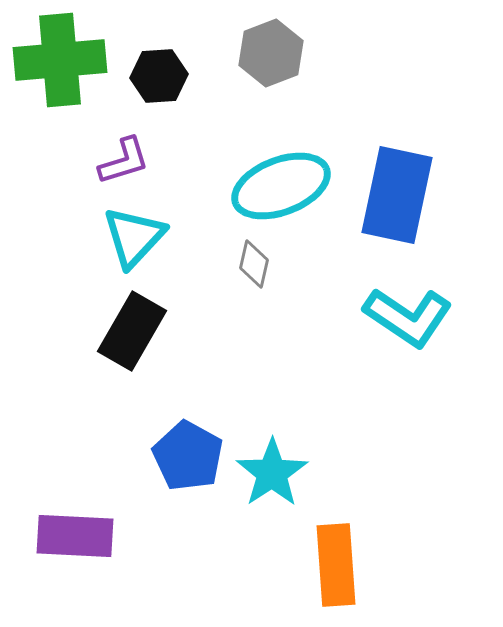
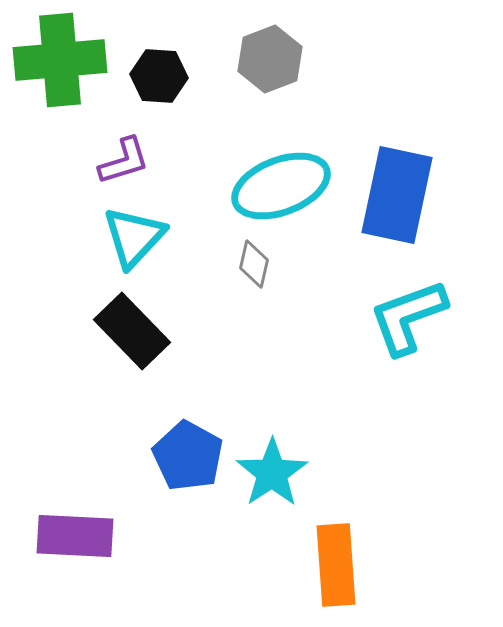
gray hexagon: moved 1 px left, 6 px down
black hexagon: rotated 8 degrees clockwise
cyan L-shape: rotated 126 degrees clockwise
black rectangle: rotated 74 degrees counterclockwise
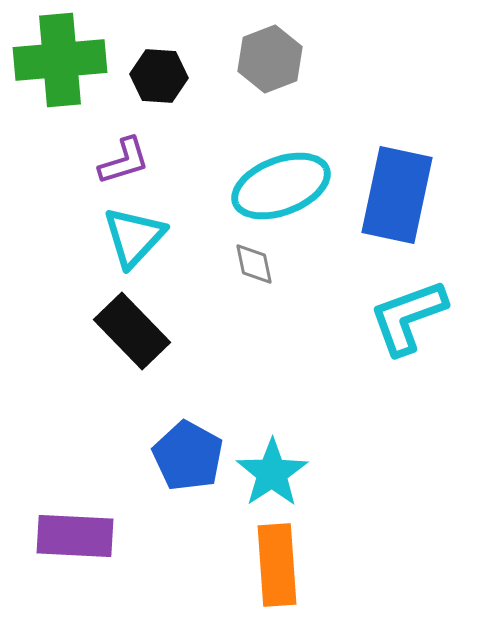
gray diamond: rotated 24 degrees counterclockwise
orange rectangle: moved 59 px left
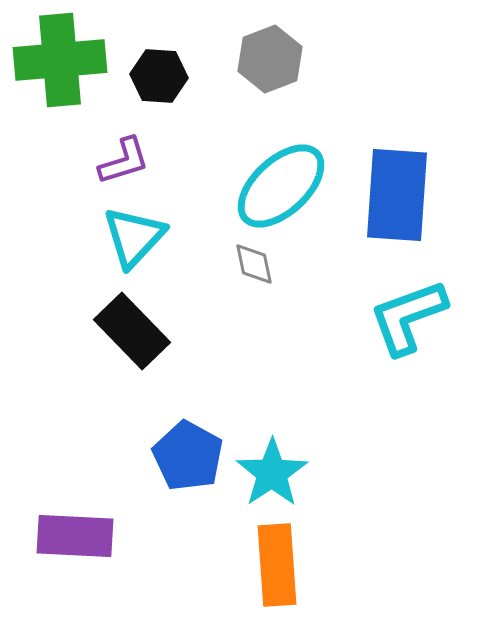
cyan ellipse: rotated 22 degrees counterclockwise
blue rectangle: rotated 8 degrees counterclockwise
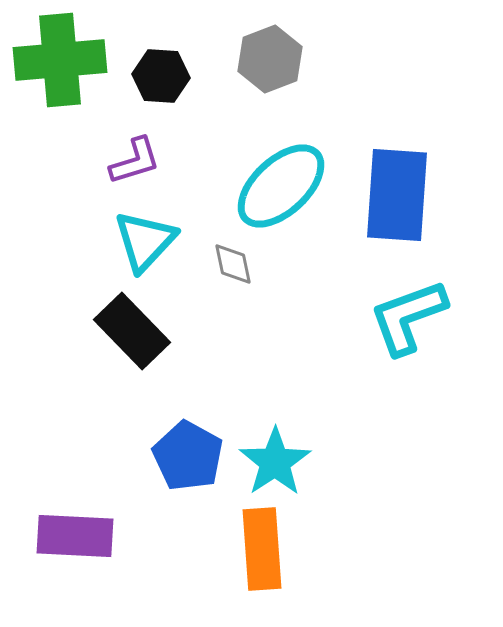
black hexagon: moved 2 px right
purple L-shape: moved 11 px right
cyan triangle: moved 11 px right, 4 px down
gray diamond: moved 21 px left
cyan star: moved 3 px right, 11 px up
orange rectangle: moved 15 px left, 16 px up
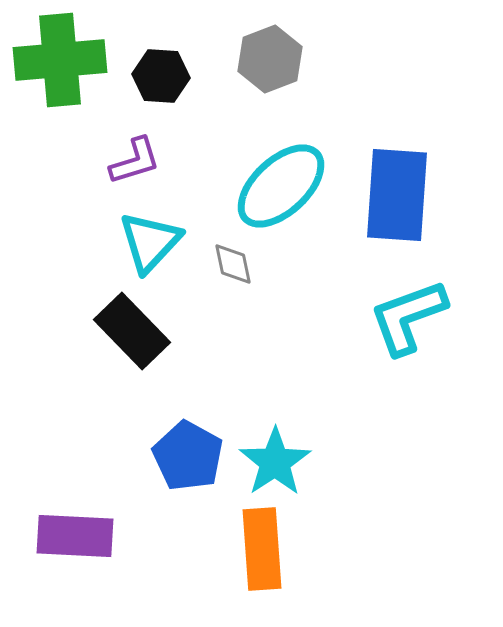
cyan triangle: moved 5 px right, 1 px down
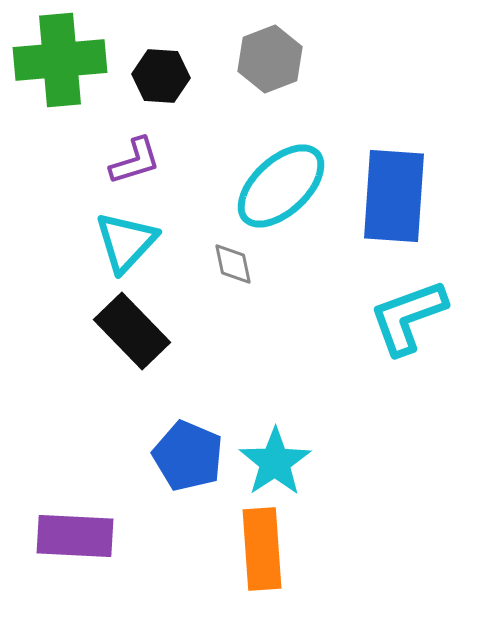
blue rectangle: moved 3 px left, 1 px down
cyan triangle: moved 24 px left
blue pentagon: rotated 6 degrees counterclockwise
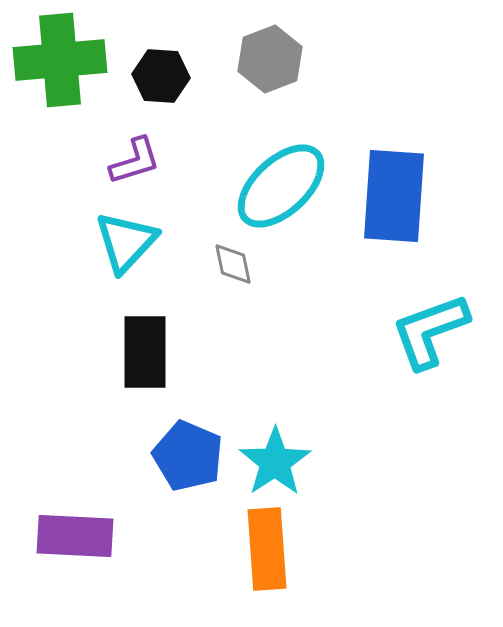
cyan L-shape: moved 22 px right, 14 px down
black rectangle: moved 13 px right, 21 px down; rotated 44 degrees clockwise
orange rectangle: moved 5 px right
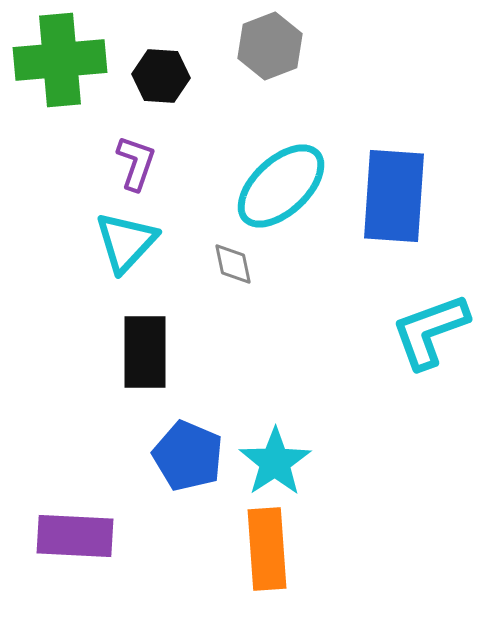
gray hexagon: moved 13 px up
purple L-shape: moved 1 px right, 2 px down; rotated 54 degrees counterclockwise
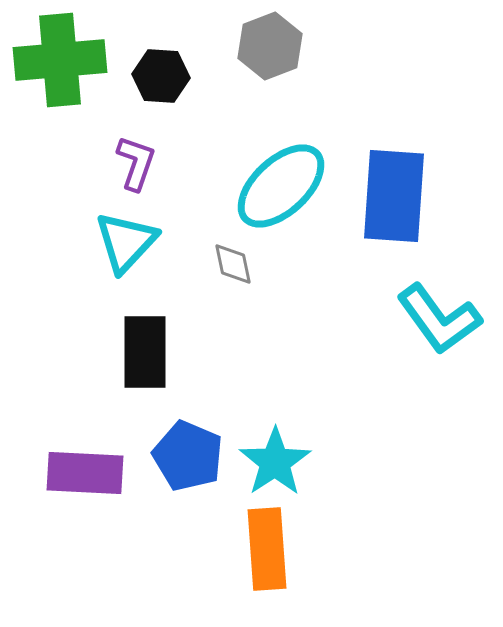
cyan L-shape: moved 9 px right, 12 px up; rotated 106 degrees counterclockwise
purple rectangle: moved 10 px right, 63 px up
